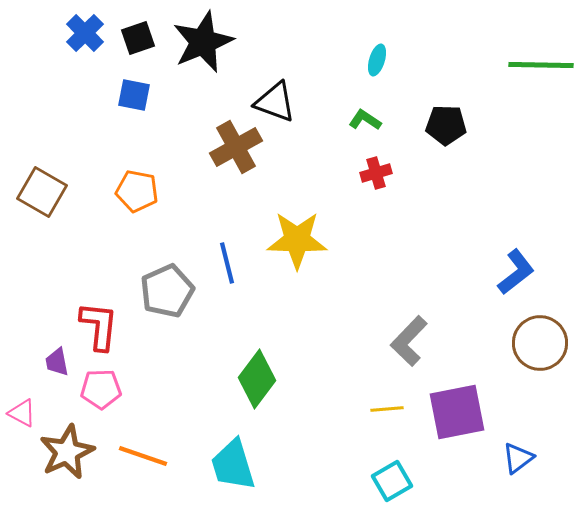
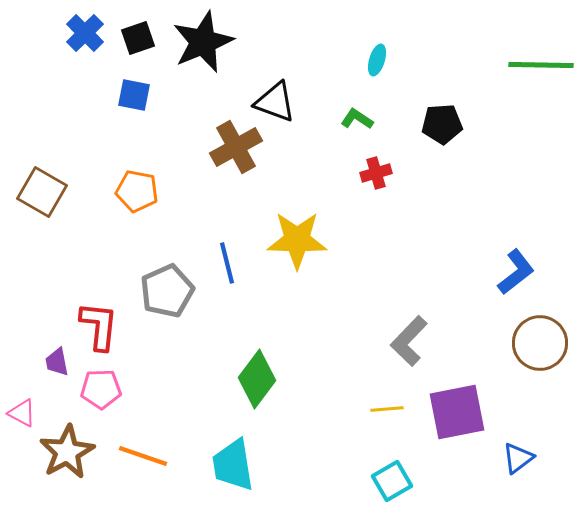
green L-shape: moved 8 px left, 1 px up
black pentagon: moved 4 px left, 1 px up; rotated 6 degrees counterclockwise
brown star: rotated 4 degrees counterclockwise
cyan trapezoid: rotated 8 degrees clockwise
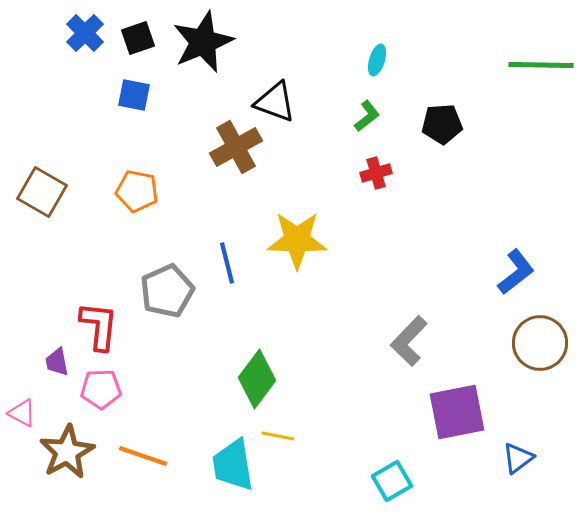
green L-shape: moved 10 px right, 3 px up; rotated 108 degrees clockwise
yellow line: moved 109 px left, 27 px down; rotated 16 degrees clockwise
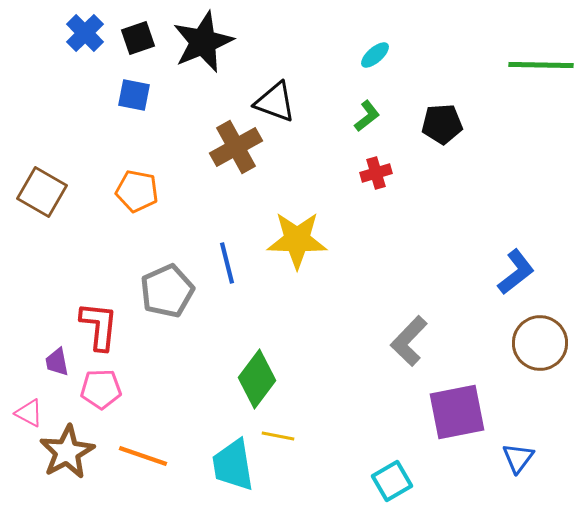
cyan ellipse: moved 2 px left, 5 px up; rotated 32 degrees clockwise
pink triangle: moved 7 px right
blue triangle: rotated 16 degrees counterclockwise
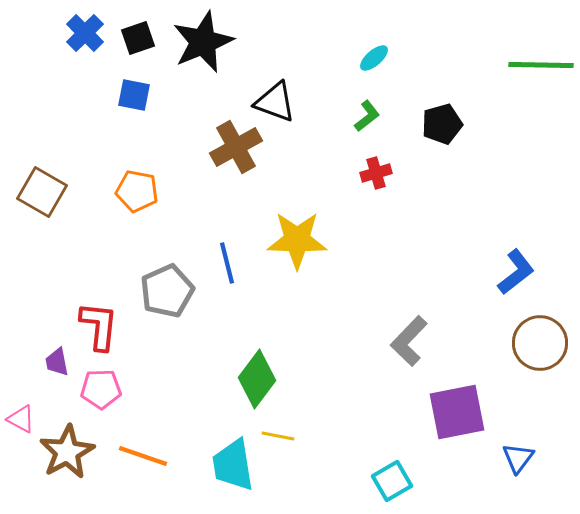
cyan ellipse: moved 1 px left, 3 px down
black pentagon: rotated 12 degrees counterclockwise
pink triangle: moved 8 px left, 6 px down
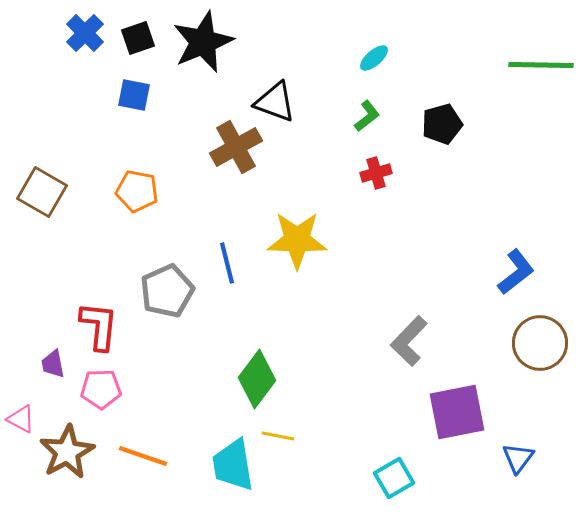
purple trapezoid: moved 4 px left, 2 px down
cyan square: moved 2 px right, 3 px up
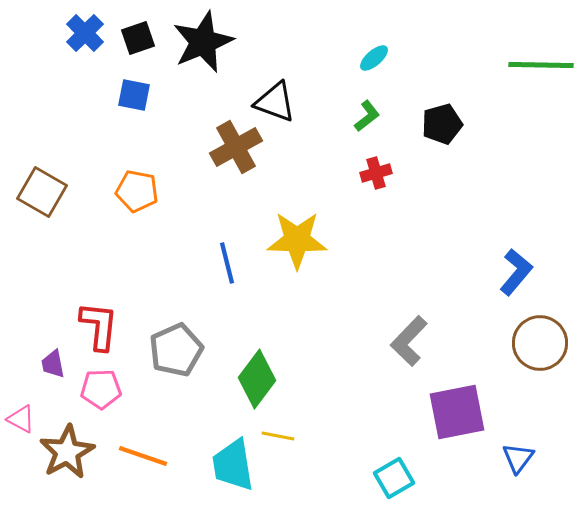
blue L-shape: rotated 12 degrees counterclockwise
gray pentagon: moved 9 px right, 59 px down
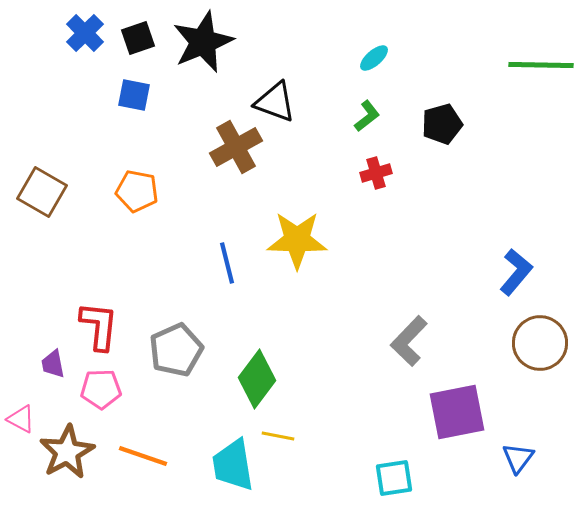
cyan square: rotated 21 degrees clockwise
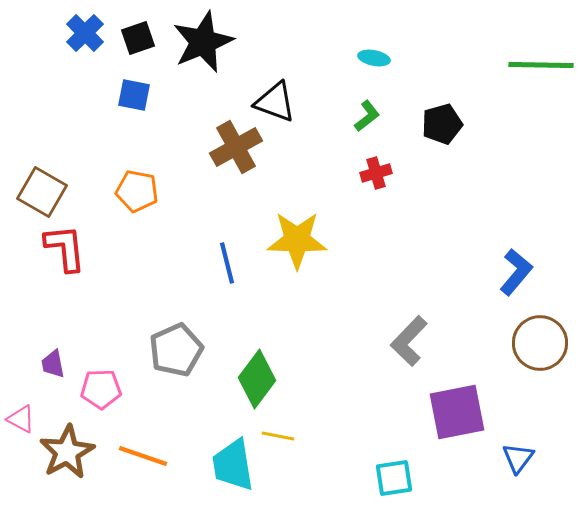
cyan ellipse: rotated 52 degrees clockwise
red L-shape: moved 34 px left, 78 px up; rotated 12 degrees counterclockwise
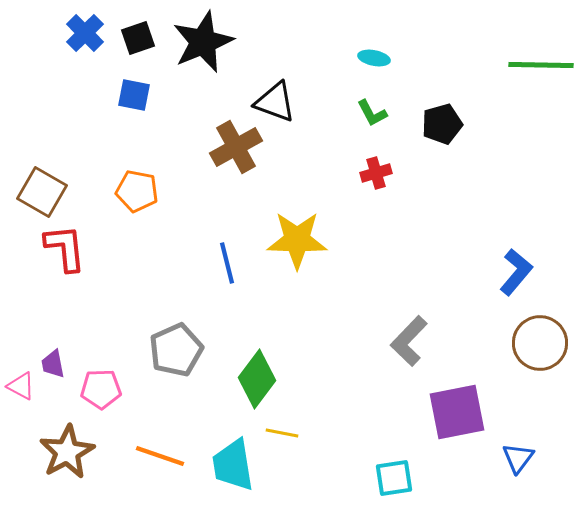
green L-shape: moved 5 px right, 3 px up; rotated 100 degrees clockwise
pink triangle: moved 33 px up
yellow line: moved 4 px right, 3 px up
orange line: moved 17 px right
